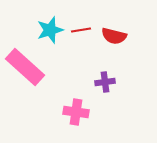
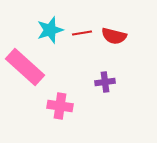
red line: moved 1 px right, 3 px down
pink cross: moved 16 px left, 6 px up
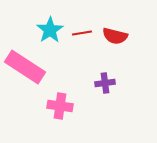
cyan star: rotated 16 degrees counterclockwise
red semicircle: moved 1 px right
pink rectangle: rotated 9 degrees counterclockwise
purple cross: moved 1 px down
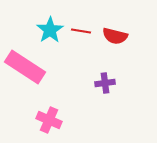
red line: moved 1 px left, 2 px up; rotated 18 degrees clockwise
pink cross: moved 11 px left, 14 px down; rotated 15 degrees clockwise
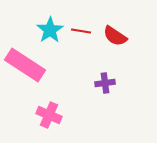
red semicircle: rotated 20 degrees clockwise
pink rectangle: moved 2 px up
pink cross: moved 5 px up
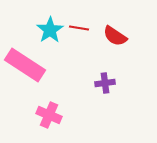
red line: moved 2 px left, 3 px up
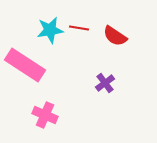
cyan star: rotated 24 degrees clockwise
purple cross: rotated 30 degrees counterclockwise
pink cross: moved 4 px left
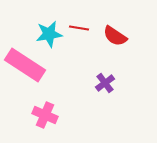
cyan star: moved 1 px left, 4 px down
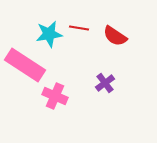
pink cross: moved 10 px right, 19 px up
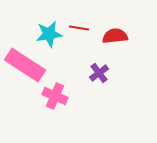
red semicircle: rotated 140 degrees clockwise
purple cross: moved 6 px left, 10 px up
